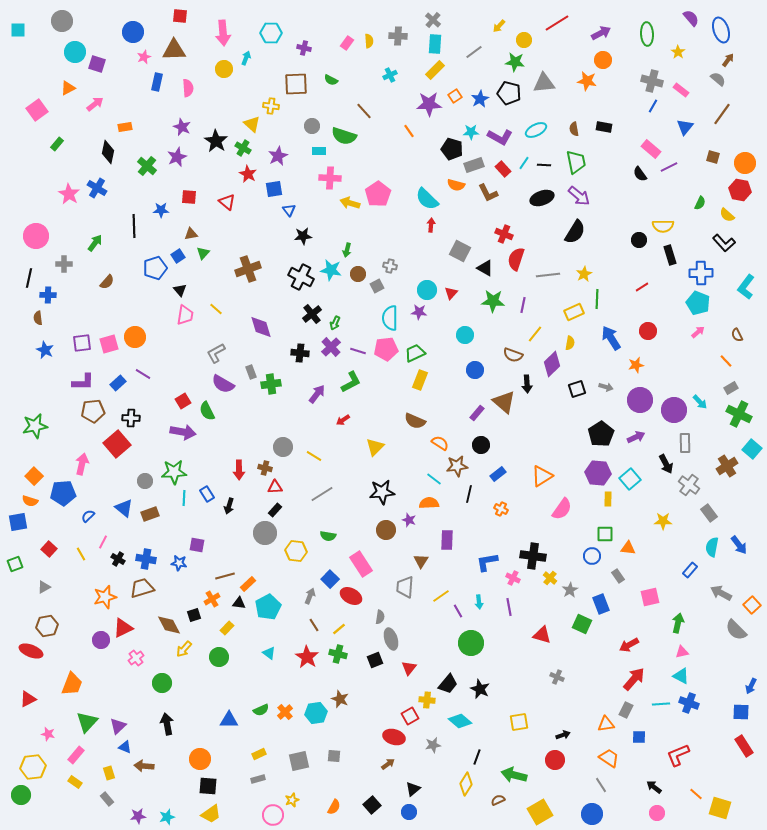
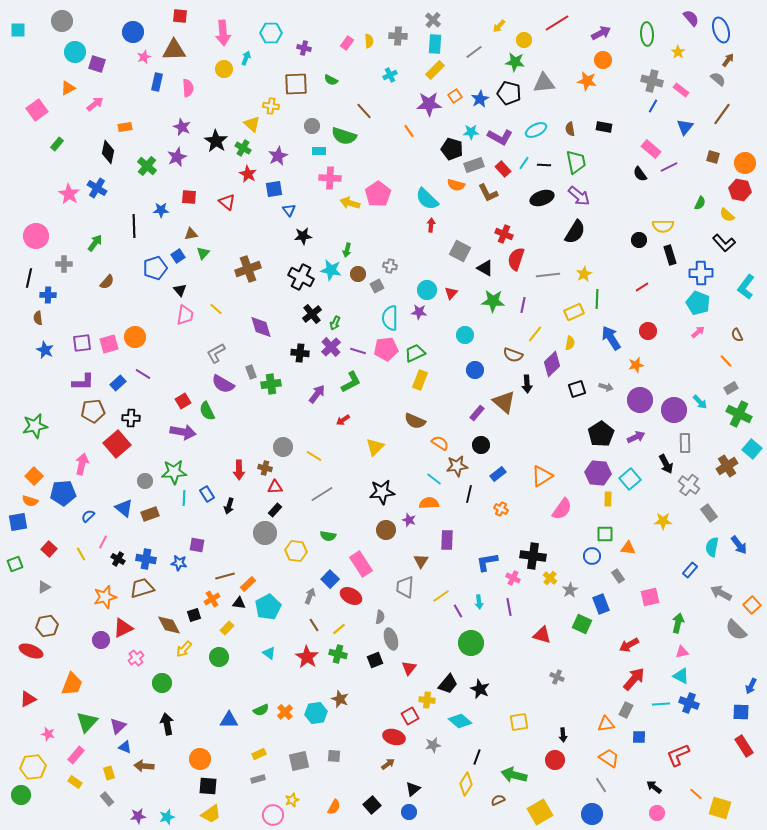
brown semicircle at (574, 129): moved 4 px left
black arrow at (563, 735): rotated 104 degrees clockwise
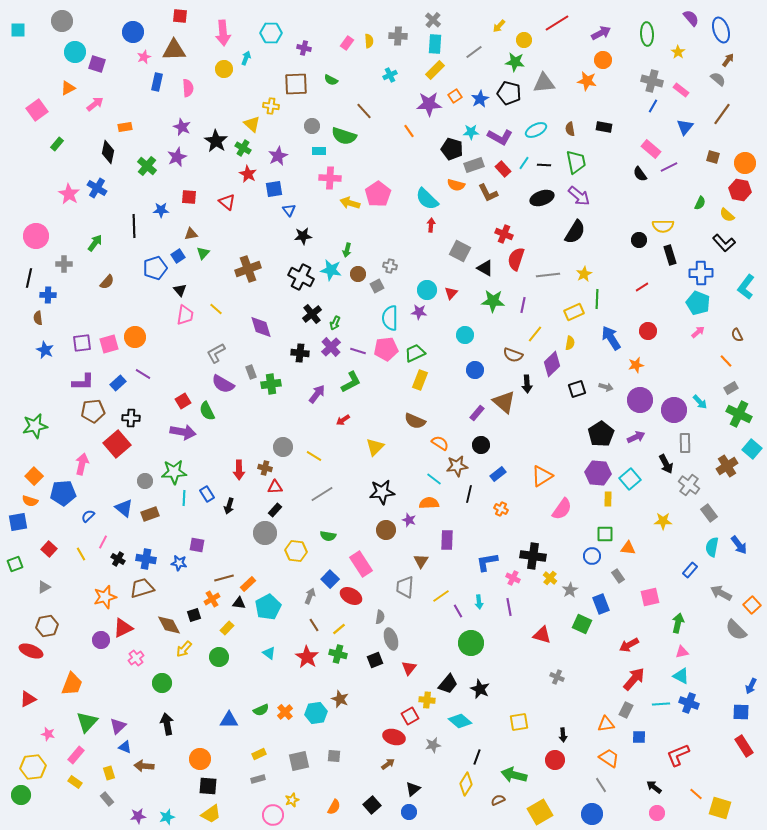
brown line at (225, 576): moved 1 px left, 2 px down
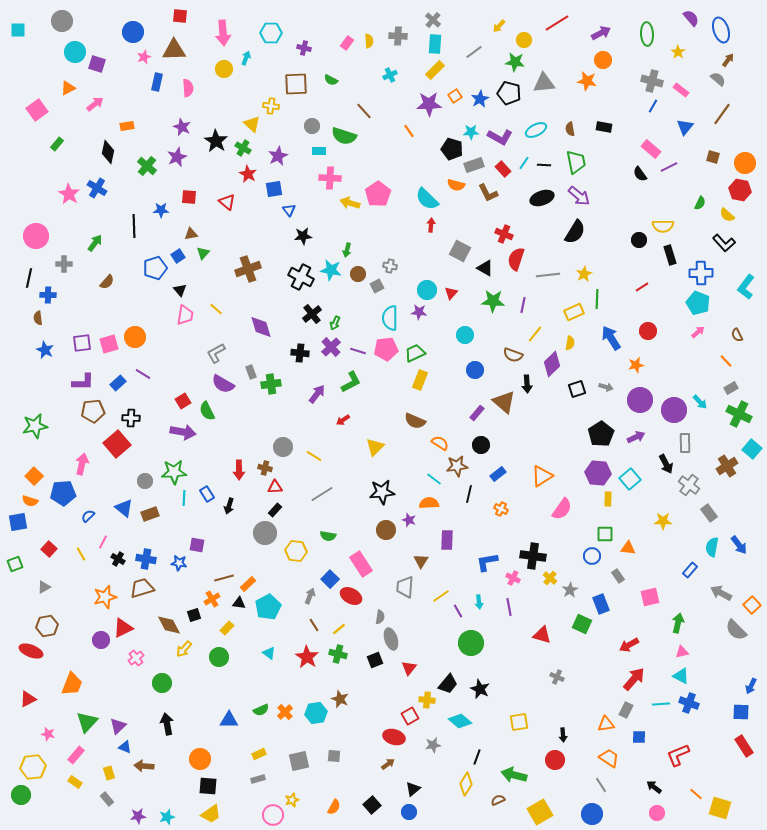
orange rectangle at (125, 127): moved 2 px right, 1 px up
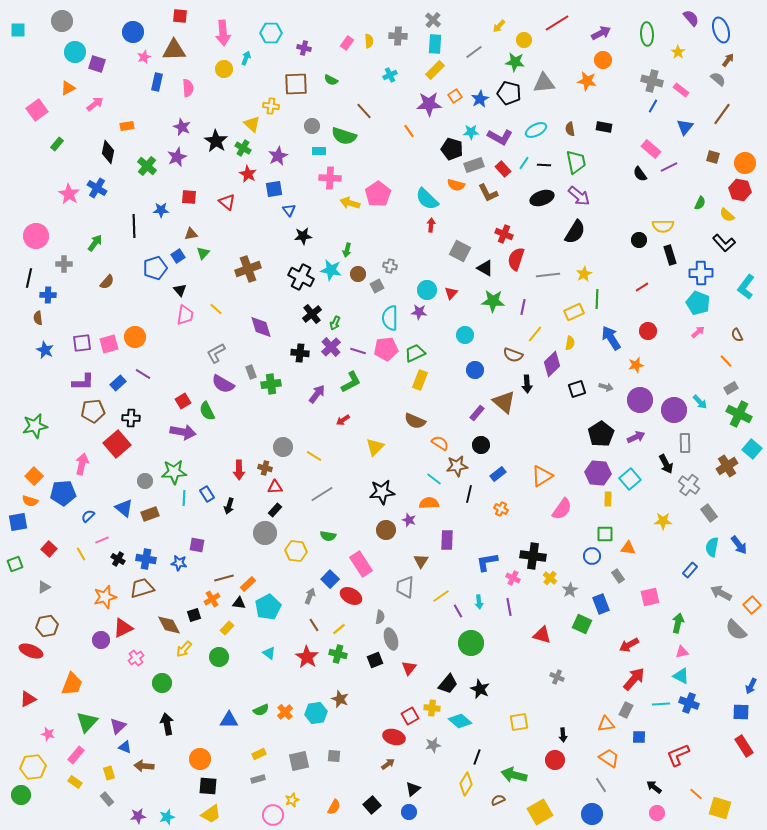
purple line at (523, 305): moved 2 px down
pink line at (103, 542): moved 1 px left, 2 px up; rotated 40 degrees clockwise
yellow cross at (427, 700): moved 5 px right, 8 px down
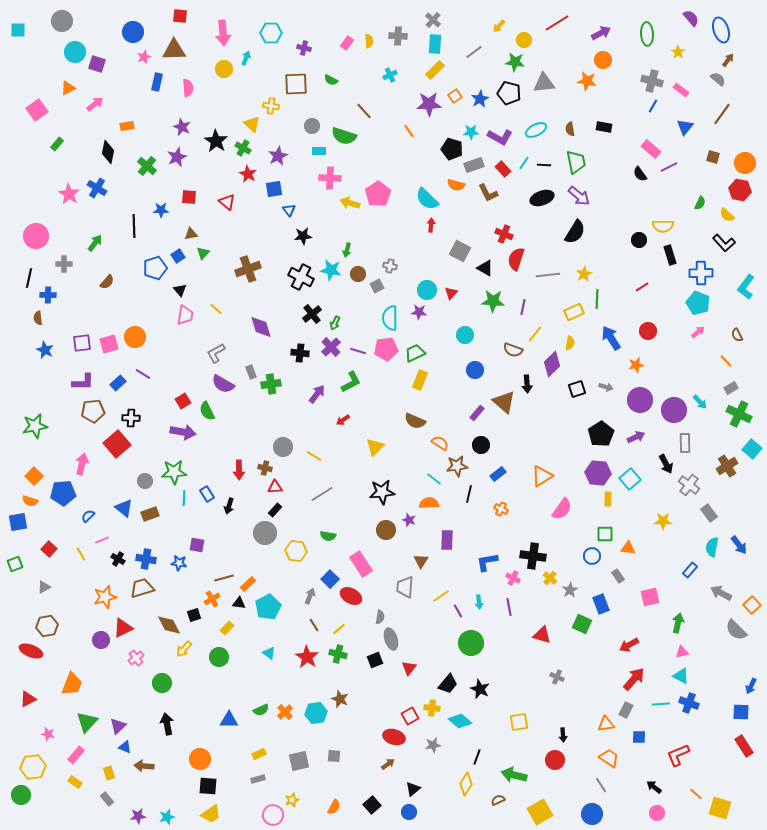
brown semicircle at (513, 355): moved 5 px up
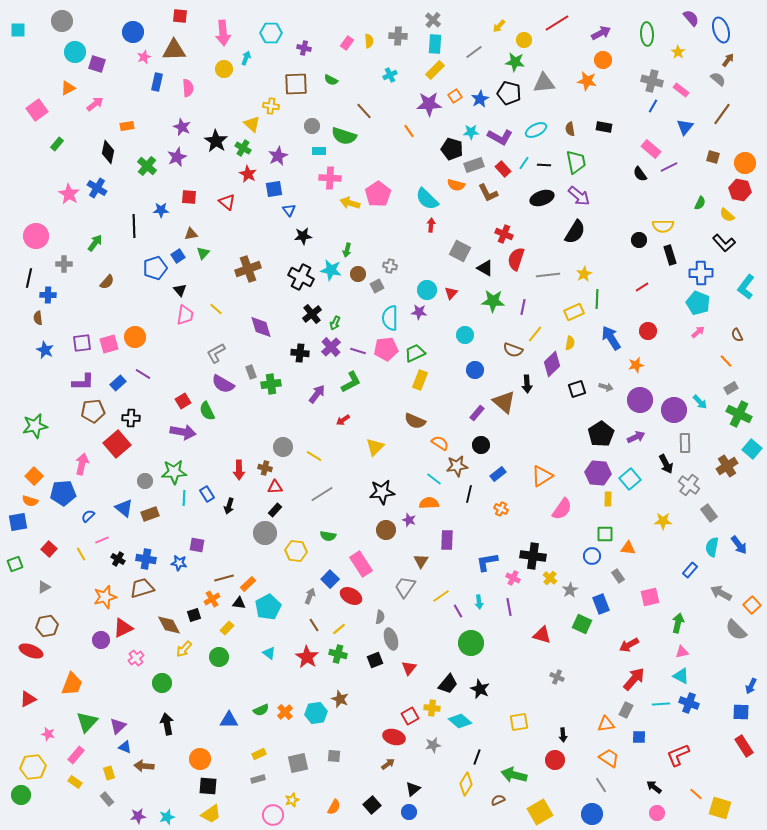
gray trapezoid at (405, 587): rotated 30 degrees clockwise
gray square at (299, 761): moved 1 px left, 2 px down
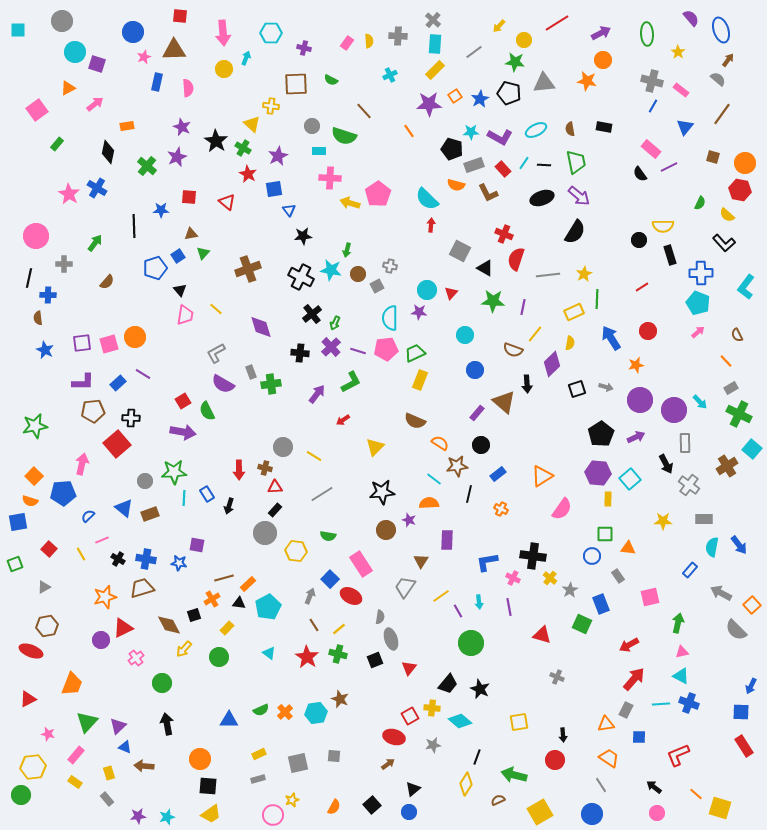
gray rectangle at (709, 513): moved 5 px left, 6 px down; rotated 54 degrees counterclockwise
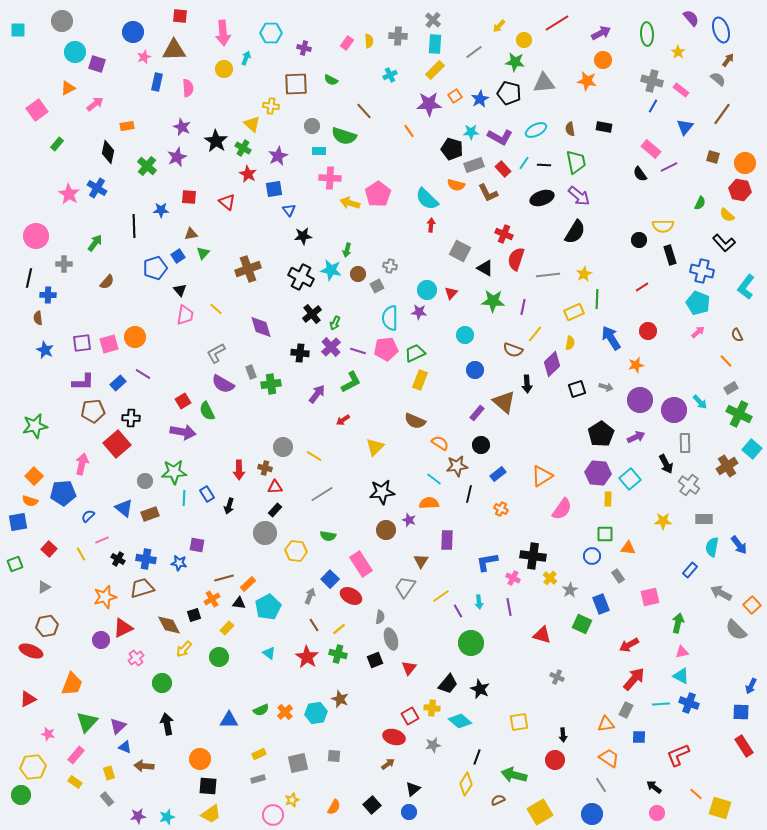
blue cross at (701, 273): moved 1 px right, 2 px up; rotated 15 degrees clockwise
